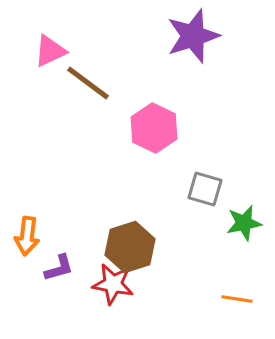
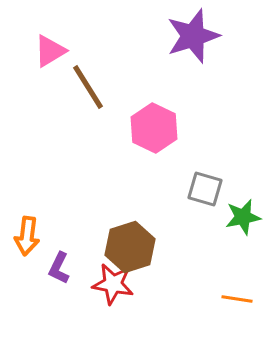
pink triangle: rotated 6 degrees counterclockwise
brown line: moved 4 px down; rotated 21 degrees clockwise
green star: moved 1 px left, 6 px up
purple L-shape: rotated 132 degrees clockwise
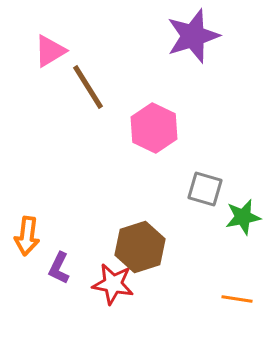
brown hexagon: moved 10 px right
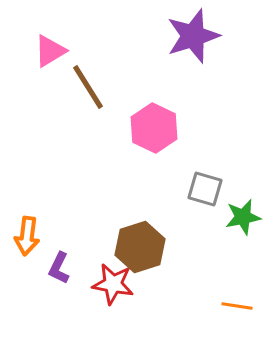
orange line: moved 7 px down
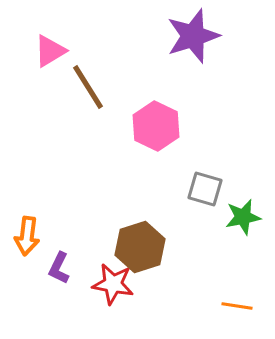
pink hexagon: moved 2 px right, 2 px up
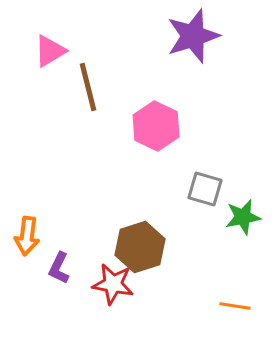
brown line: rotated 18 degrees clockwise
orange line: moved 2 px left
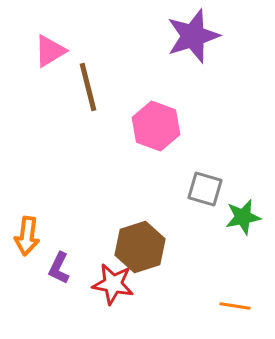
pink hexagon: rotated 6 degrees counterclockwise
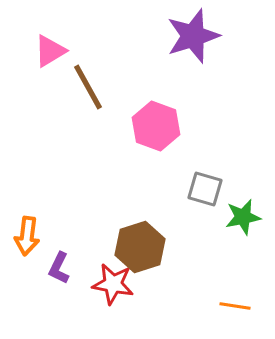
brown line: rotated 15 degrees counterclockwise
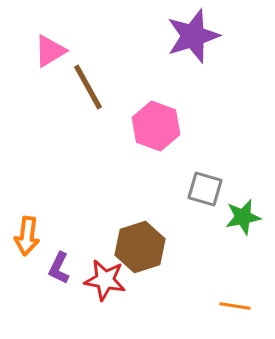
red star: moved 8 px left, 4 px up
